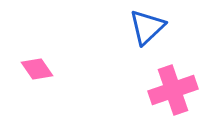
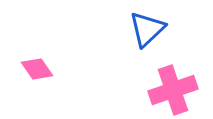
blue triangle: moved 2 px down
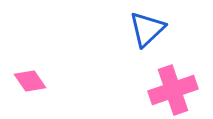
pink diamond: moved 7 px left, 12 px down
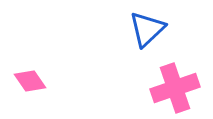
pink cross: moved 2 px right, 2 px up
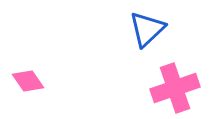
pink diamond: moved 2 px left
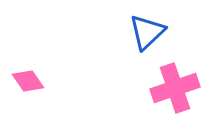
blue triangle: moved 3 px down
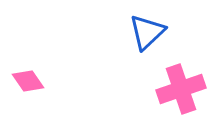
pink cross: moved 6 px right, 1 px down
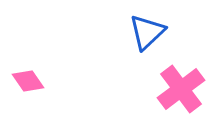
pink cross: rotated 18 degrees counterclockwise
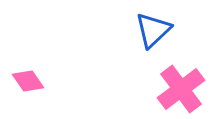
blue triangle: moved 6 px right, 2 px up
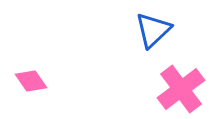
pink diamond: moved 3 px right
